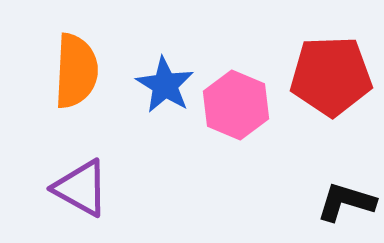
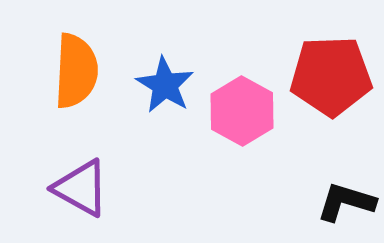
pink hexagon: moved 6 px right, 6 px down; rotated 6 degrees clockwise
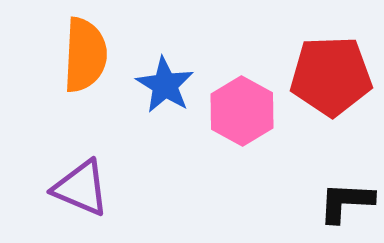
orange semicircle: moved 9 px right, 16 px up
purple triangle: rotated 6 degrees counterclockwise
black L-shape: rotated 14 degrees counterclockwise
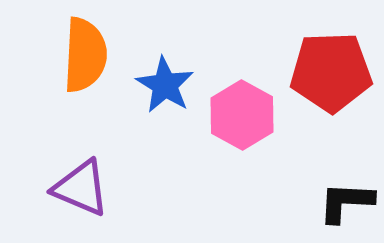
red pentagon: moved 4 px up
pink hexagon: moved 4 px down
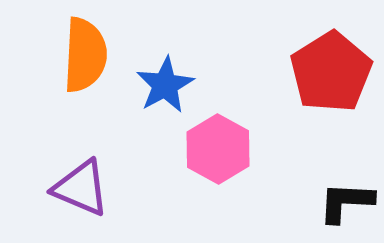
red pentagon: rotated 30 degrees counterclockwise
blue star: rotated 12 degrees clockwise
pink hexagon: moved 24 px left, 34 px down
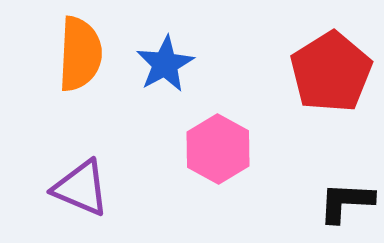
orange semicircle: moved 5 px left, 1 px up
blue star: moved 21 px up
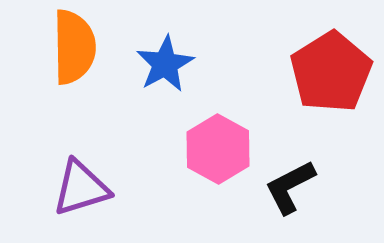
orange semicircle: moved 6 px left, 7 px up; rotated 4 degrees counterclockwise
purple triangle: rotated 40 degrees counterclockwise
black L-shape: moved 56 px left, 15 px up; rotated 30 degrees counterclockwise
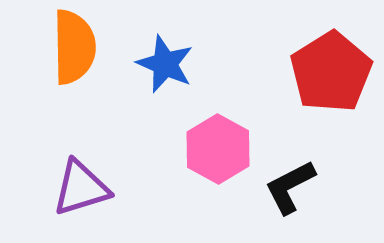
blue star: rotated 20 degrees counterclockwise
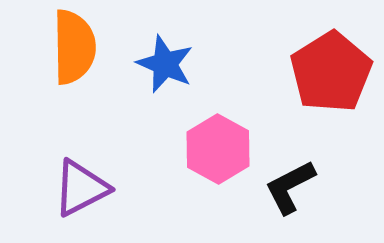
purple triangle: rotated 10 degrees counterclockwise
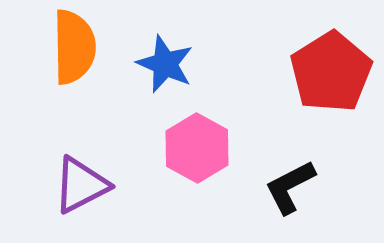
pink hexagon: moved 21 px left, 1 px up
purple triangle: moved 3 px up
